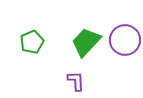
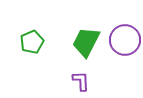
green trapezoid: rotated 16 degrees counterclockwise
purple L-shape: moved 5 px right
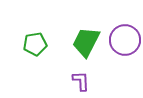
green pentagon: moved 3 px right, 2 px down; rotated 15 degrees clockwise
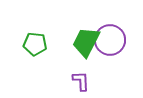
purple circle: moved 15 px left
green pentagon: rotated 15 degrees clockwise
